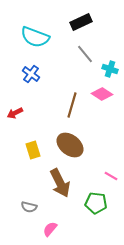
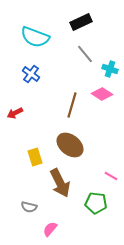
yellow rectangle: moved 2 px right, 7 px down
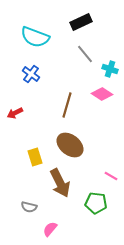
brown line: moved 5 px left
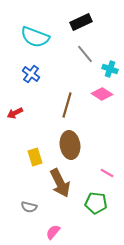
brown ellipse: rotated 44 degrees clockwise
pink line: moved 4 px left, 3 px up
pink semicircle: moved 3 px right, 3 px down
